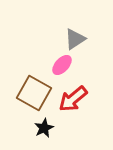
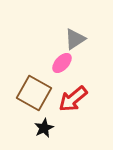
pink ellipse: moved 2 px up
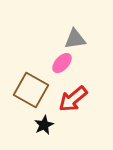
gray triangle: rotated 25 degrees clockwise
brown square: moved 3 px left, 3 px up
black star: moved 3 px up
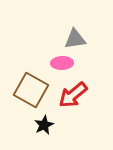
pink ellipse: rotated 45 degrees clockwise
red arrow: moved 4 px up
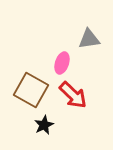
gray triangle: moved 14 px right
pink ellipse: rotated 70 degrees counterclockwise
red arrow: rotated 96 degrees counterclockwise
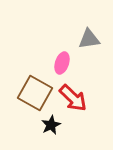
brown square: moved 4 px right, 3 px down
red arrow: moved 3 px down
black star: moved 7 px right
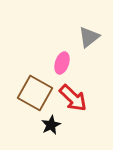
gray triangle: moved 2 px up; rotated 30 degrees counterclockwise
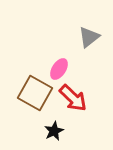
pink ellipse: moved 3 px left, 6 px down; rotated 15 degrees clockwise
black star: moved 3 px right, 6 px down
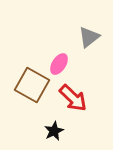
pink ellipse: moved 5 px up
brown square: moved 3 px left, 8 px up
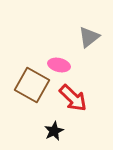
pink ellipse: moved 1 px down; rotated 70 degrees clockwise
